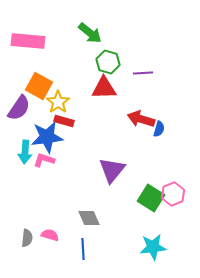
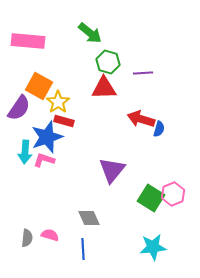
blue star: rotated 12 degrees counterclockwise
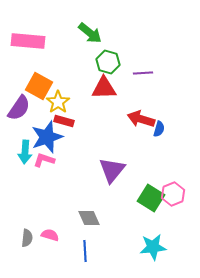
blue line: moved 2 px right, 2 px down
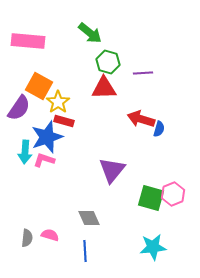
green square: rotated 16 degrees counterclockwise
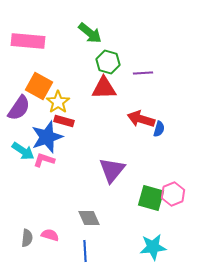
cyan arrow: moved 2 px left, 1 px up; rotated 60 degrees counterclockwise
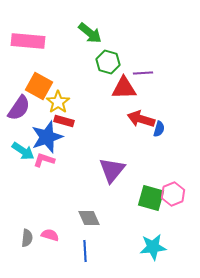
red triangle: moved 20 px right
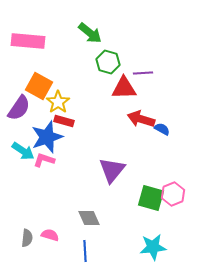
blue semicircle: moved 3 px right; rotated 77 degrees counterclockwise
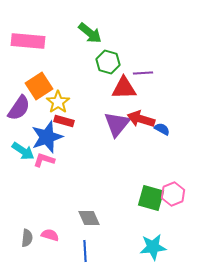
orange square: rotated 28 degrees clockwise
purple triangle: moved 5 px right, 46 px up
